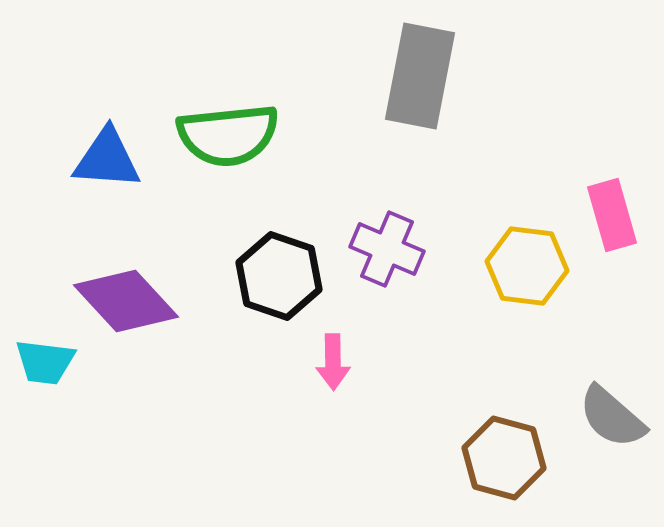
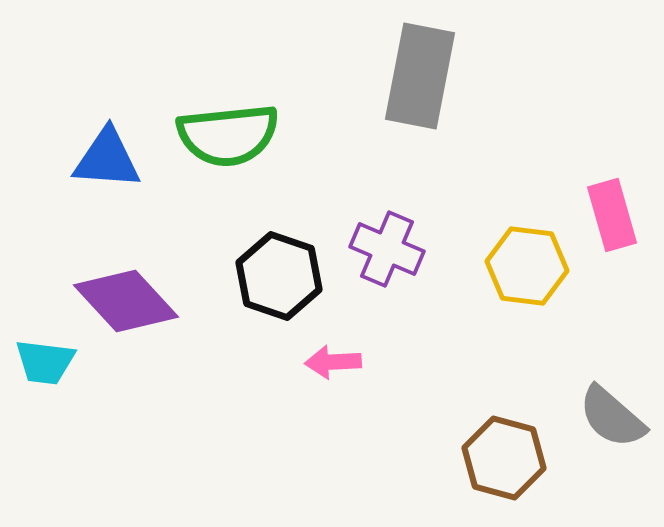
pink arrow: rotated 88 degrees clockwise
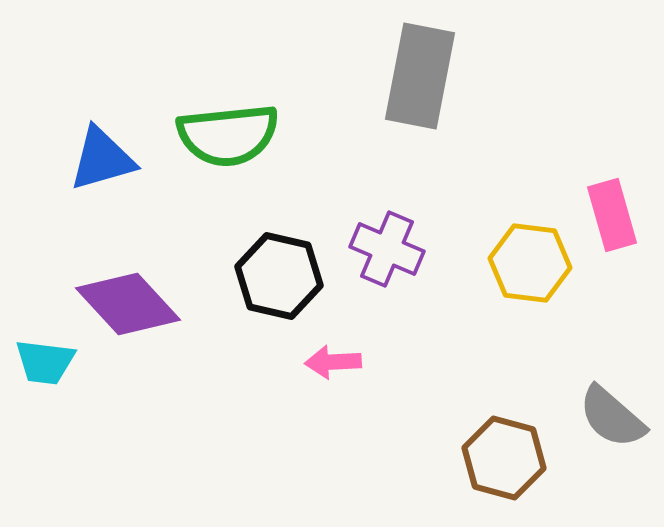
blue triangle: moved 5 px left; rotated 20 degrees counterclockwise
yellow hexagon: moved 3 px right, 3 px up
black hexagon: rotated 6 degrees counterclockwise
purple diamond: moved 2 px right, 3 px down
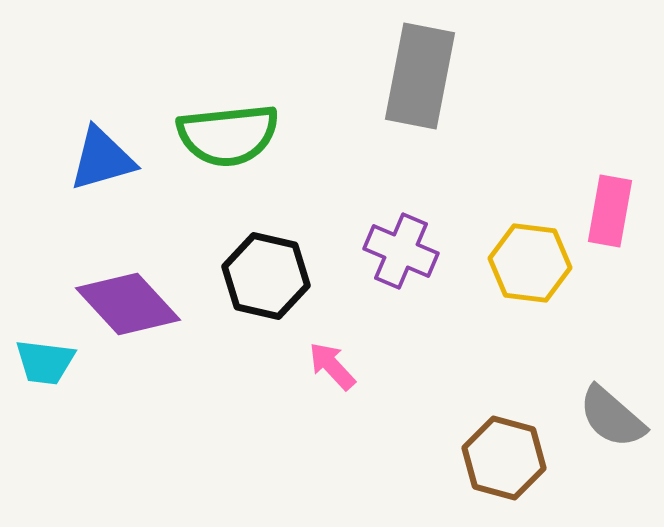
pink rectangle: moved 2 px left, 4 px up; rotated 26 degrees clockwise
purple cross: moved 14 px right, 2 px down
black hexagon: moved 13 px left
pink arrow: moved 1 px left, 4 px down; rotated 50 degrees clockwise
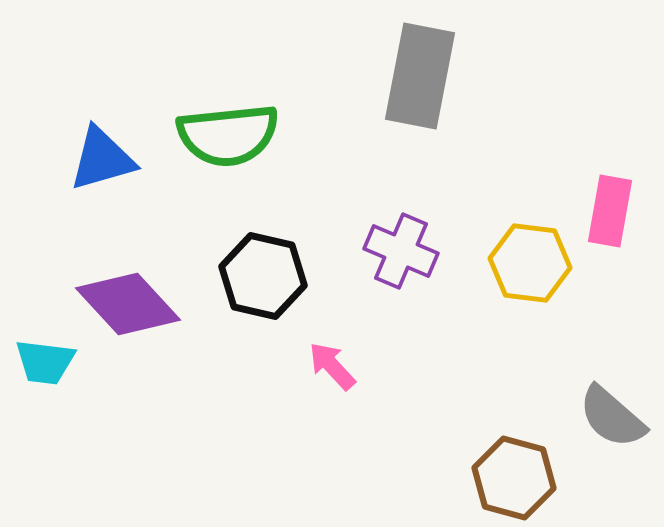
black hexagon: moved 3 px left
brown hexagon: moved 10 px right, 20 px down
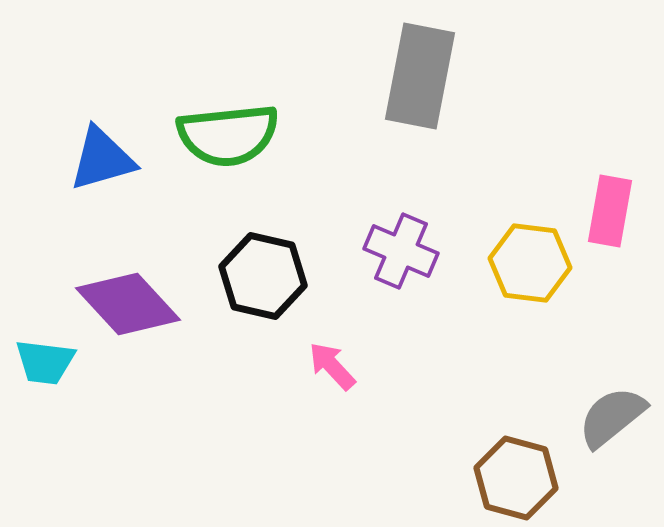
gray semicircle: rotated 100 degrees clockwise
brown hexagon: moved 2 px right
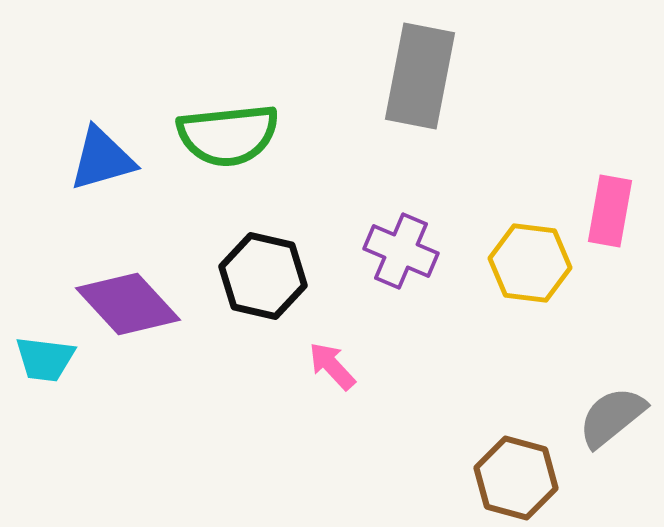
cyan trapezoid: moved 3 px up
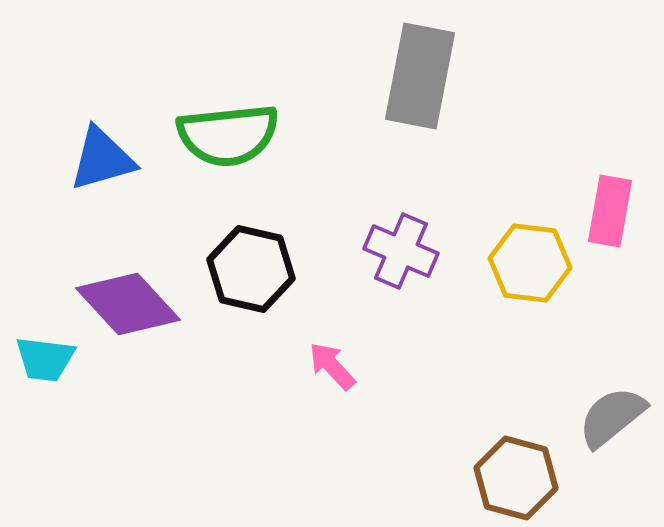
black hexagon: moved 12 px left, 7 px up
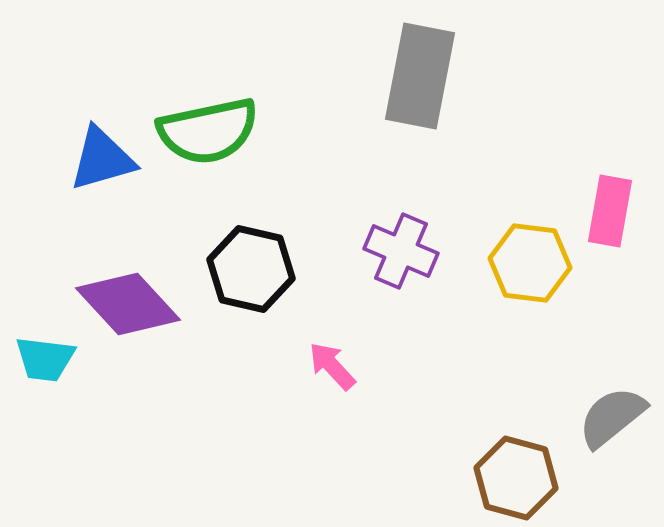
green semicircle: moved 20 px left, 4 px up; rotated 6 degrees counterclockwise
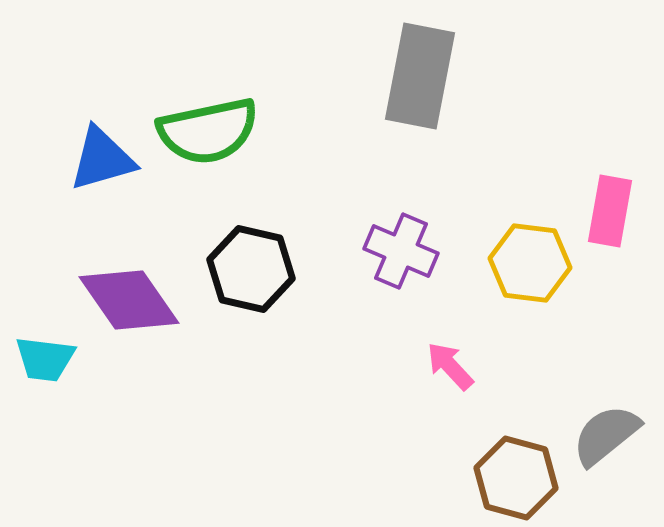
purple diamond: moved 1 px right, 4 px up; rotated 8 degrees clockwise
pink arrow: moved 118 px right
gray semicircle: moved 6 px left, 18 px down
